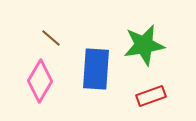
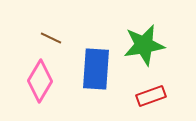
brown line: rotated 15 degrees counterclockwise
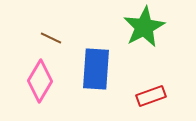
green star: moved 18 px up; rotated 18 degrees counterclockwise
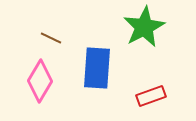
blue rectangle: moved 1 px right, 1 px up
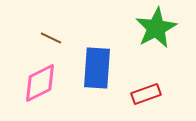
green star: moved 12 px right, 1 px down
pink diamond: moved 2 px down; rotated 33 degrees clockwise
red rectangle: moved 5 px left, 2 px up
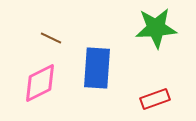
green star: rotated 24 degrees clockwise
red rectangle: moved 9 px right, 5 px down
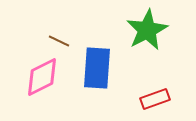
green star: moved 9 px left, 2 px down; rotated 24 degrees counterclockwise
brown line: moved 8 px right, 3 px down
pink diamond: moved 2 px right, 6 px up
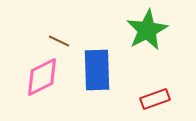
blue rectangle: moved 2 px down; rotated 6 degrees counterclockwise
